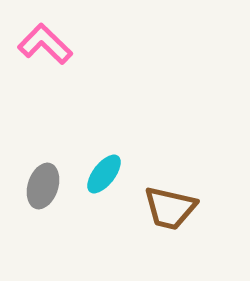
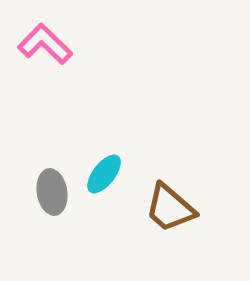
gray ellipse: moved 9 px right, 6 px down; rotated 27 degrees counterclockwise
brown trapezoid: rotated 28 degrees clockwise
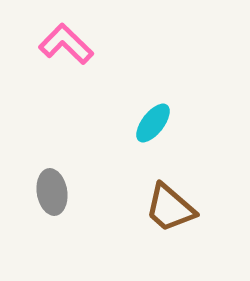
pink L-shape: moved 21 px right
cyan ellipse: moved 49 px right, 51 px up
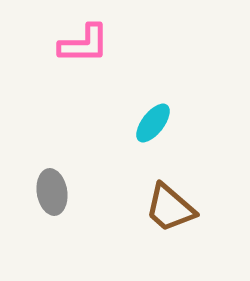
pink L-shape: moved 18 px right; rotated 136 degrees clockwise
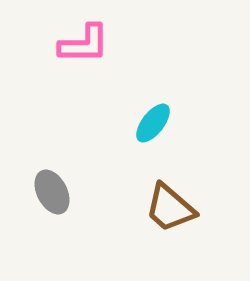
gray ellipse: rotated 18 degrees counterclockwise
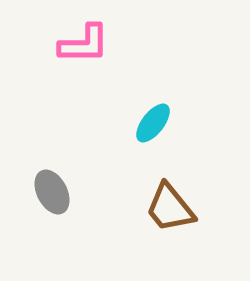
brown trapezoid: rotated 10 degrees clockwise
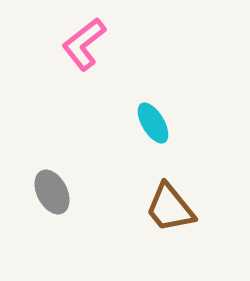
pink L-shape: rotated 142 degrees clockwise
cyan ellipse: rotated 69 degrees counterclockwise
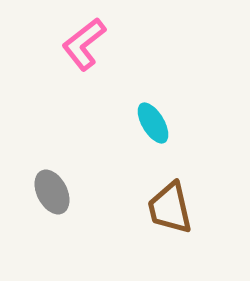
brown trapezoid: rotated 26 degrees clockwise
